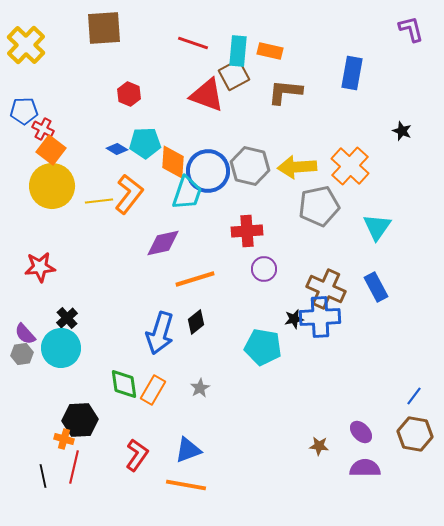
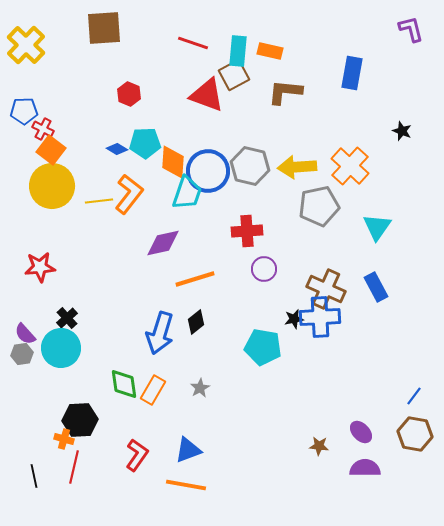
black line at (43, 476): moved 9 px left
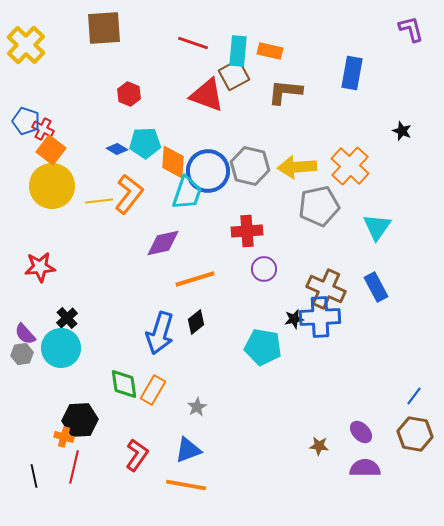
blue pentagon at (24, 111): moved 2 px right, 10 px down; rotated 20 degrees clockwise
gray star at (200, 388): moved 3 px left, 19 px down
orange cross at (64, 439): moved 2 px up
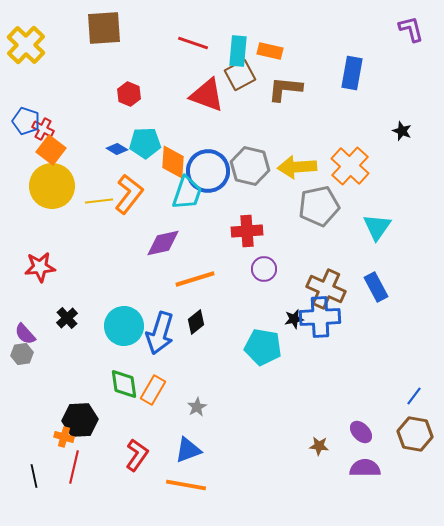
brown square at (234, 75): moved 6 px right
brown L-shape at (285, 92): moved 3 px up
cyan circle at (61, 348): moved 63 px right, 22 px up
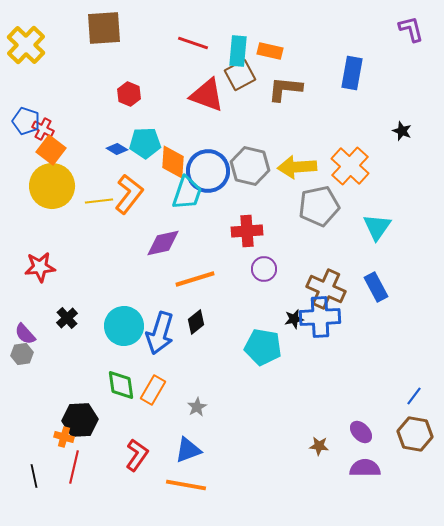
green diamond at (124, 384): moved 3 px left, 1 px down
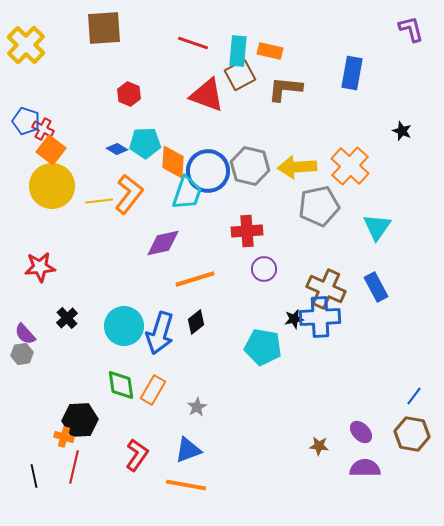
brown hexagon at (415, 434): moved 3 px left
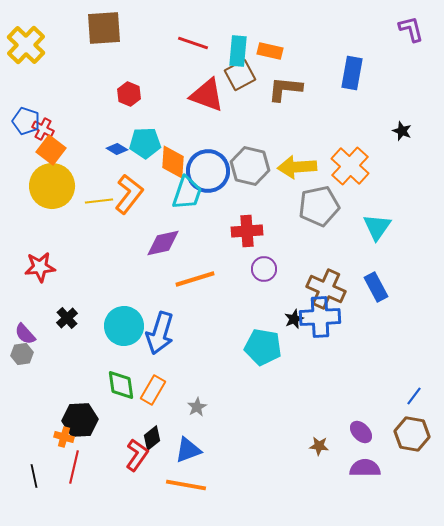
black star at (294, 319): rotated 12 degrees counterclockwise
black diamond at (196, 322): moved 44 px left, 116 px down
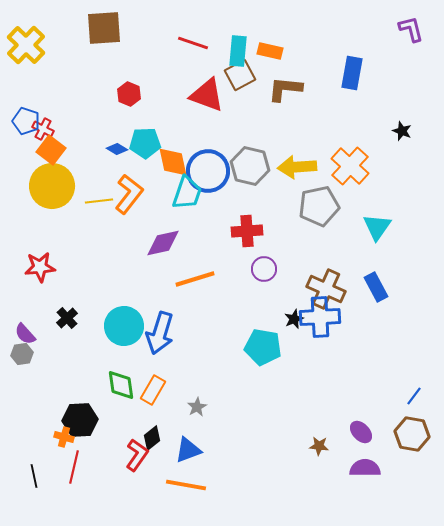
orange diamond at (173, 162): rotated 16 degrees counterclockwise
